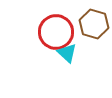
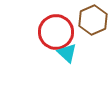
brown hexagon: moved 1 px left, 4 px up; rotated 20 degrees clockwise
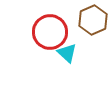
red circle: moved 6 px left
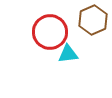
cyan triangle: moved 1 px right, 1 px down; rotated 50 degrees counterclockwise
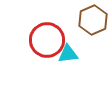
red circle: moved 3 px left, 8 px down
